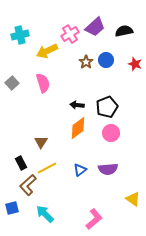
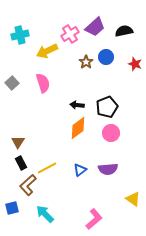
blue circle: moved 3 px up
brown triangle: moved 23 px left
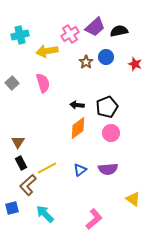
black semicircle: moved 5 px left
yellow arrow: rotated 15 degrees clockwise
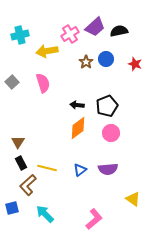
blue circle: moved 2 px down
gray square: moved 1 px up
black pentagon: moved 1 px up
yellow line: rotated 42 degrees clockwise
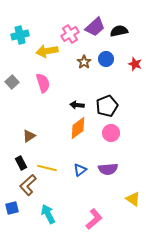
brown star: moved 2 px left
brown triangle: moved 11 px right, 6 px up; rotated 24 degrees clockwise
cyan arrow: moved 3 px right; rotated 18 degrees clockwise
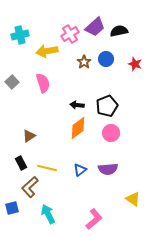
brown L-shape: moved 2 px right, 2 px down
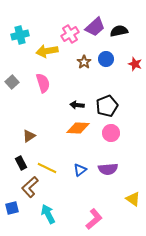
orange diamond: rotated 40 degrees clockwise
yellow line: rotated 12 degrees clockwise
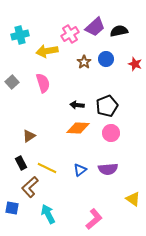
blue square: rotated 24 degrees clockwise
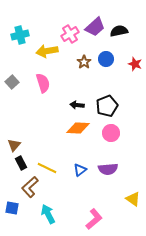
brown triangle: moved 15 px left, 9 px down; rotated 16 degrees counterclockwise
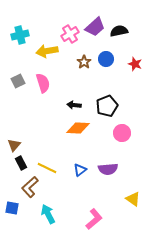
gray square: moved 6 px right, 1 px up; rotated 16 degrees clockwise
black arrow: moved 3 px left
pink circle: moved 11 px right
